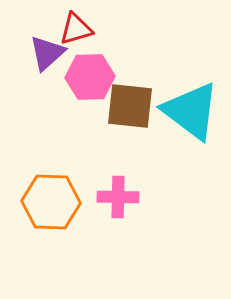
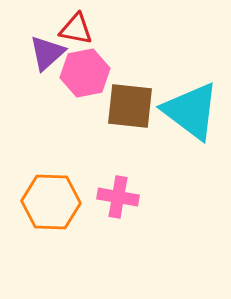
red triangle: rotated 27 degrees clockwise
pink hexagon: moved 5 px left, 4 px up; rotated 9 degrees counterclockwise
pink cross: rotated 9 degrees clockwise
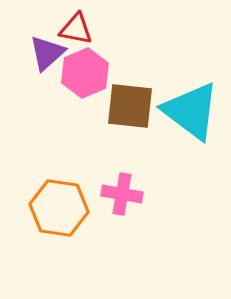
pink hexagon: rotated 12 degrees counterclockwise
pink cross: moved 4 px right, 3 px up
orange hexagon: moved 8 px right, 6 px down; rotated 6 degrees clockwise
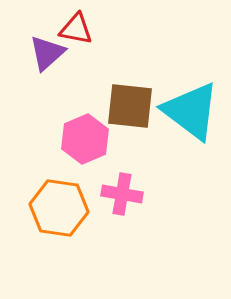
pink hexagon: moved 66 px down
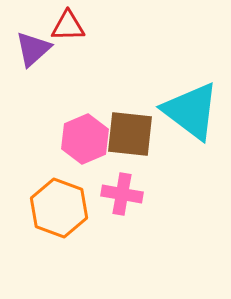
red triangle: moved 8 px left, 3 px up; rotated 12 degrees counterclockwise
purple triangle: moved 14 px left, 4 px up
brown square: moved 28 px down
orange hexagon: rotated 12 degrees clockwise
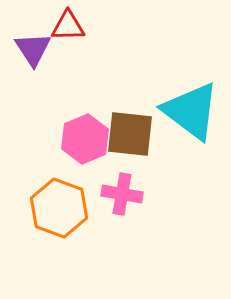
purple triangle: rotated 21 degrees counterclockwise
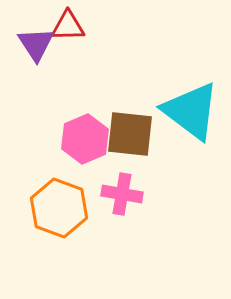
purple triangle: moved 3 px right, 5 px up
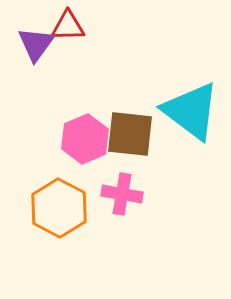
purple triangle: rotated 9 degrees clockwise
orange hexagon: rotated 8 degrees clockwise
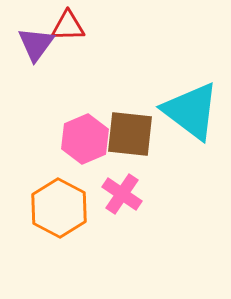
pink cross: rotated 24 degrees clockwise
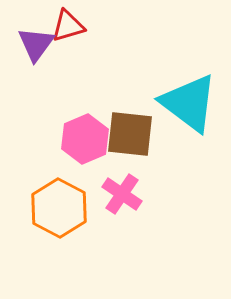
red triangle: rotated 15 degrees counterclockwise
cyan triangle: moved 2 px left, 8 px up
